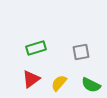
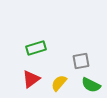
gray square: moved 9 px down
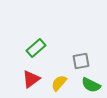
green rectangle: rotated 24 degrees counterclockwise
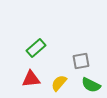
red triangle: rotated 30 degrees clockwise
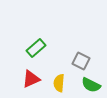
gray square: rotated 36 degrees clockwise
red triangle: rotated 18 degrees counterclockwise
yellow semicircle: rotated 36 degrees counterclockwise
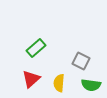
red triangle: rotated 18 degrees counterclockwise
green semicircle: rotated 18 degrees counterclockwise
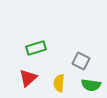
green rectangle: rotated 24 degrees clockwise
red triangle: moved 3 px left, 1 px up
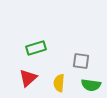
gray square: rotated 18 degrees counterclockwise
